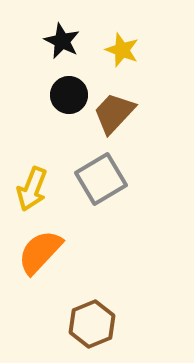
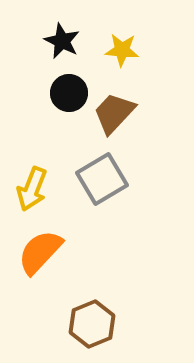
yellow star: rotated 16 degrees counterclockwise
black circle: moved 2 px up
gray square: moved 1 px right
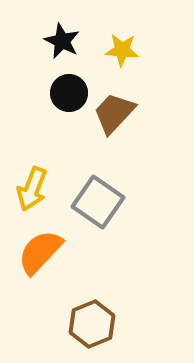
gray square: moved 4 px left, 23 px down; rotated 24 degrees counterclockwise
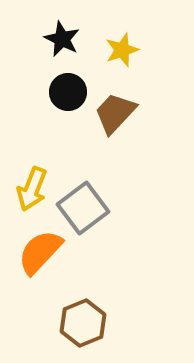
black star: moved 2 px up
yellow star: rotated 24 degrees counterclockwise
black circle: moved 1 px left, 1 px up
brown trapezoid: moved 1 px right
gray square: moved 15 px left, 6 px down; rotated 18 degrees clockwise
brown hexagon: moved 9 px left, 1 px up
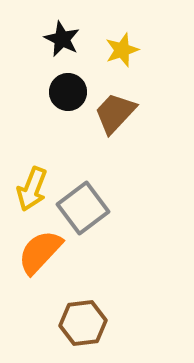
brown hexagon: rotated 15 degrees clockwise
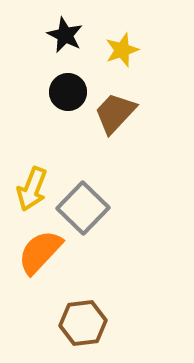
black star: moved 3 px right, 4 px up
gray square: rotated 9 degrees counterclockwise
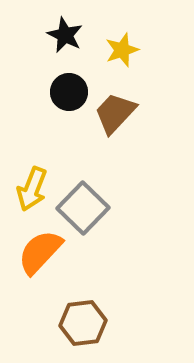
black circle: moved 1 px right
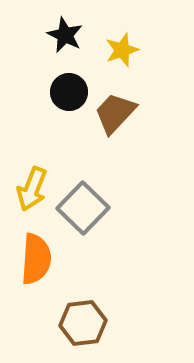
orange semicircle: moved 4 px left, 7 px down; rotated 141 degrees clockwise
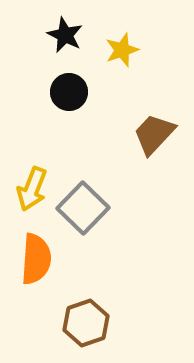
brown trapezoid: moved 39 px right, 21 px down
brown hexagon: moved 3 px right; rotated 12 degrees counterclockwise
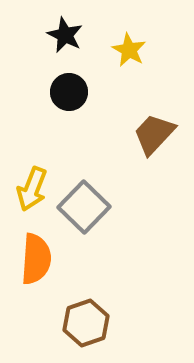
yellow star: moved 7 px right; rotated 24 degrees counterclockwise
gray square: moved 1 px right, 1 px up
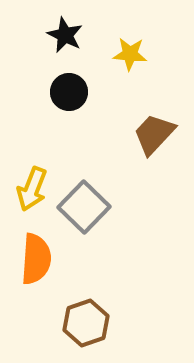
yellow star: moved 1 px right, 4 px down; rotated 24 degrees counterclockwise
